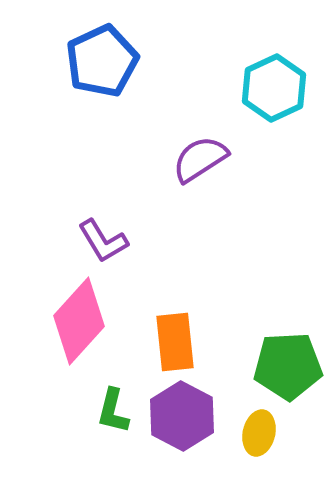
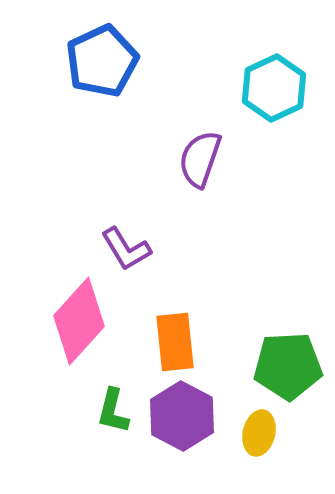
purple semicircle: rotated 38 degrees counterclockwise
purple L-shape: moved 23 px right, 8 px down
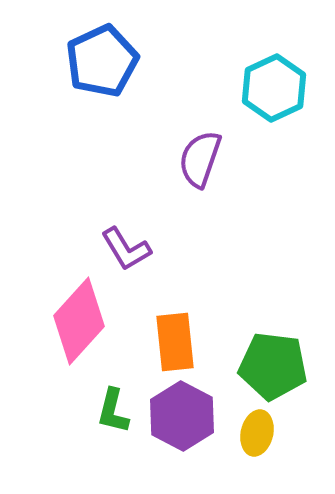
green pentagon: moved 15 px left; rotated 10 degrees clockwise
yellow ellipse: moved 2 px left
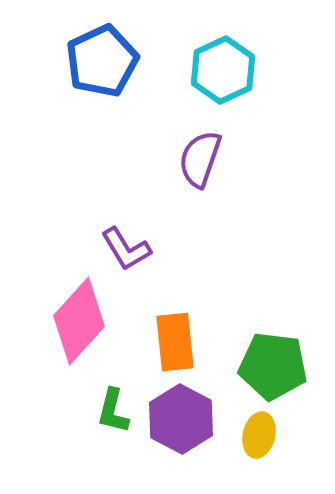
cyan hexagon: moved 51 px left, 18 px up
purple hexagon: moved 1 px left, 3 px down
yellow ellipse: moved 2 px right, 2 px down
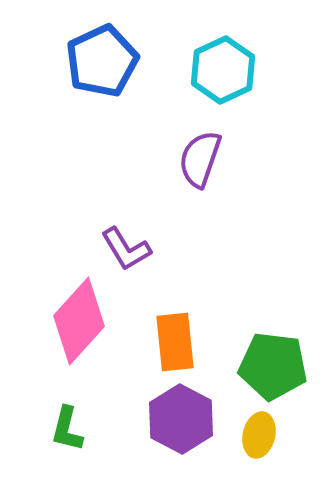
green L-shape: moved 46 px left, 18 px down
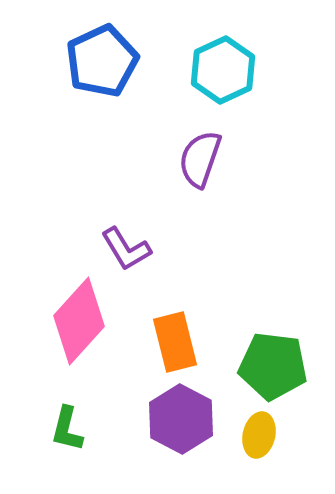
orange rectangle: rotated 8 degrees counterclockwise
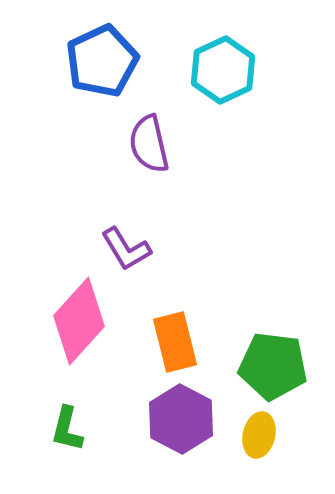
purple semicircle: moved 51 px left, 15 px up; rotated 32 degrees counterclockwise
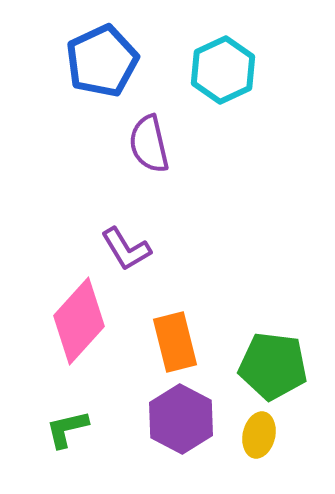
green L-shape: rotated 63 degrees clockwise
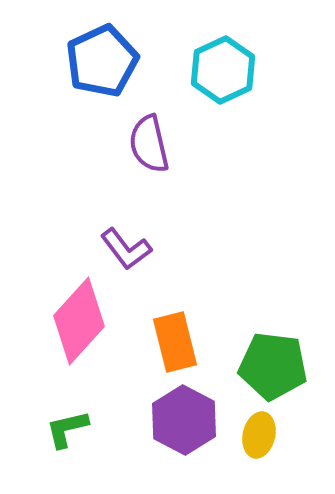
purple L-shape: rotated 6 degrees counterclockwise
purple hexagon: moved 3 px right, 1 px down
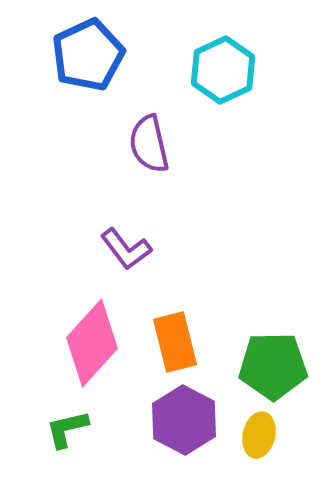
blue pentagon: moved 14 px left, 6 px up
pink diamond: moved 13 px right, 22 px down
green pentagon: rotated 8 degrees counterclockwise
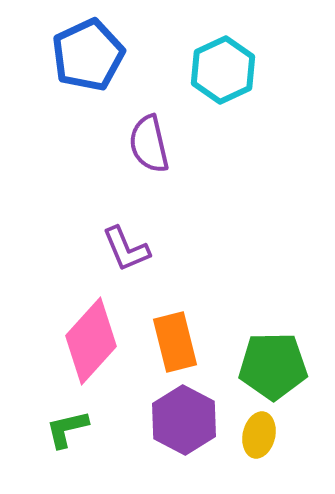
purple L-shape: rotated 14 degrees clockwise
pink diamond: moved 1 px left, 2 px up
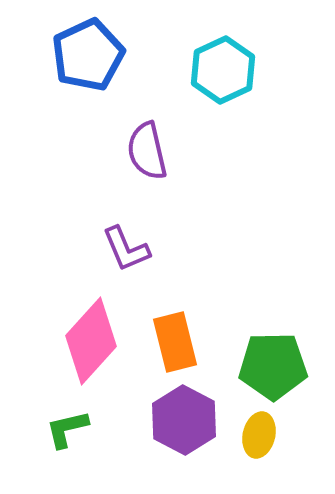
purple semicircle: moved 2 px left, 7 px down
